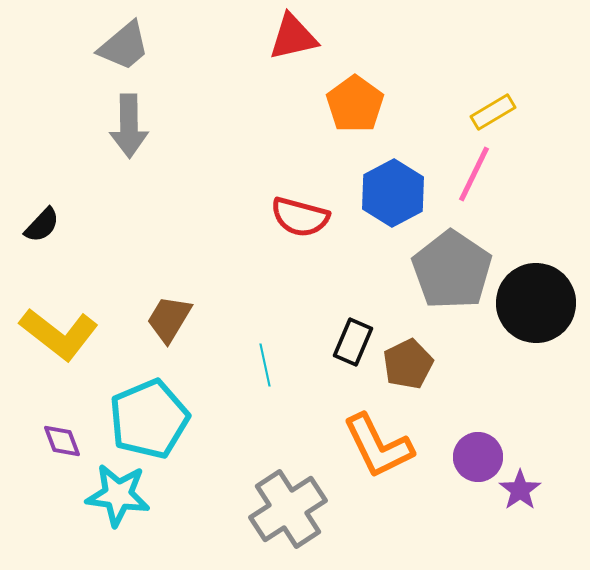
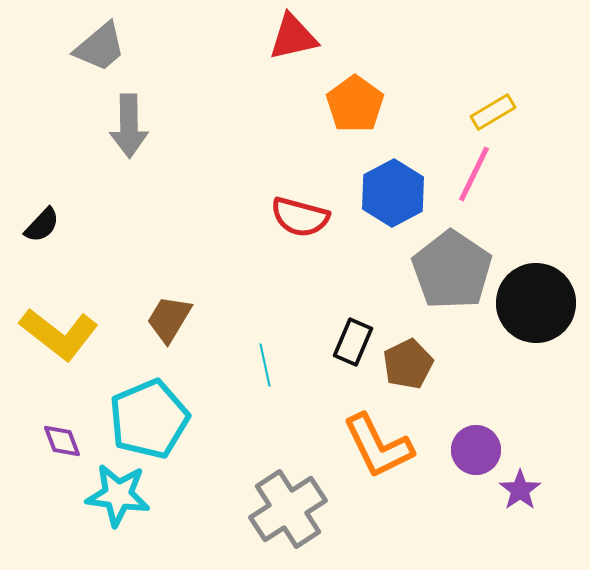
gray trapezoid: moved 24 px left, 1 px down
purple circle: moved 2 px left, 7 px up
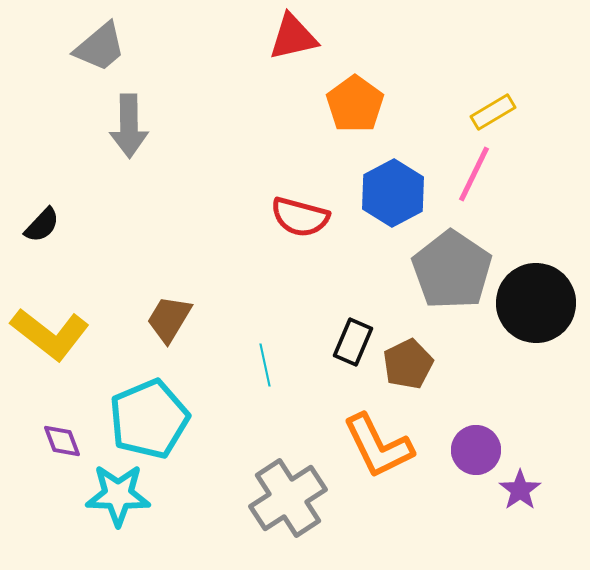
yellow L-shape: moved 9 px left
cyan star: rotated 6 degrees counterclockwise
gray cross: moved 11 px up
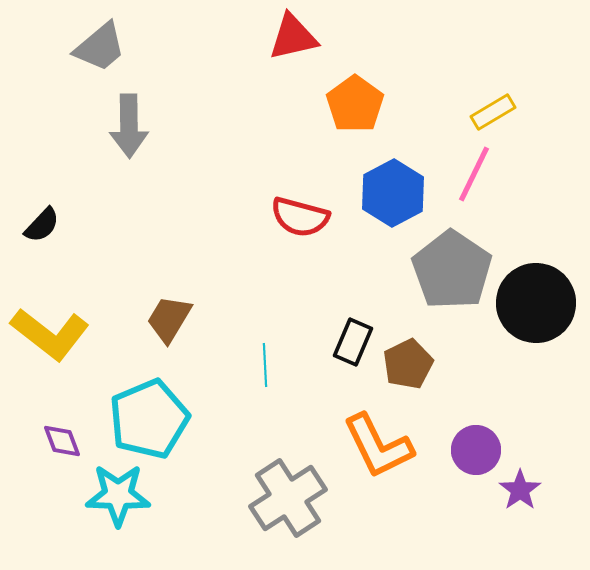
cyan line: rotated 9 degrees clockwise
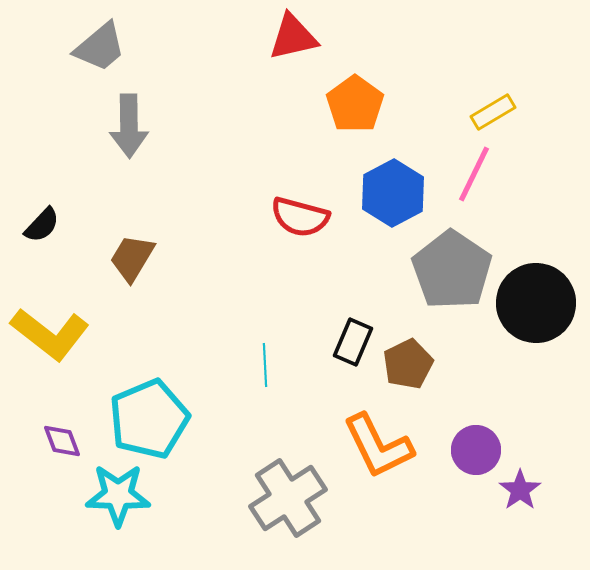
brown trapezoid: moved 37 px left, 61 px up
